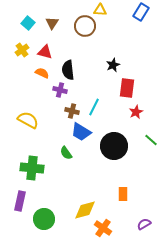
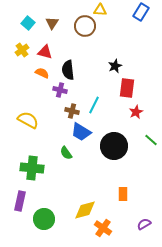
black star: moved 2 px right, 1 px down
cyan line: moved 2 px up
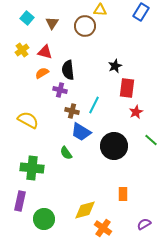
cyan square: moved 1 px left, 5 px up
orange semicircle: rotated 56 degrees counterclockwise
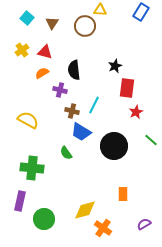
black semicircle: moved 6 px right
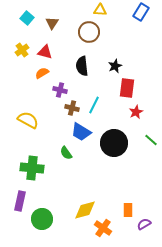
brown circle: moved 4 px right, 6 px down
black semicircle: moved 8 px right, 4 px up
brown cross: moved 3 px up
black circle: moved 3 px up
orange rectangle: moved 5 px right, 16 px down
green circle: moved 2 px left
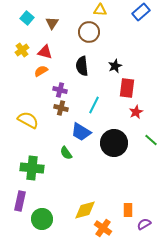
blue rectangle: rotated 18 degrees clockwise
orange semicircle: moved 1 px left, 2 px up
brown cross: moved 11 px left
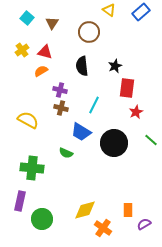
yellow triangle: moved 9 px right; rotated 32 degrees clockwise
green semicircle: rotated 32 degrees counterclockwise
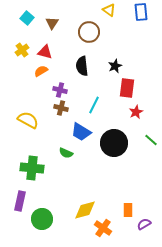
blue rectangle: rotated 54 degrees counterclockwise
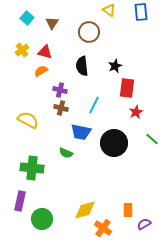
blue trapezoid: rotated 20 degrees counterclockwise
green line: moved 1 px right, 1 px up
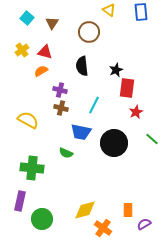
black star: moved 1 px right, 4 px down
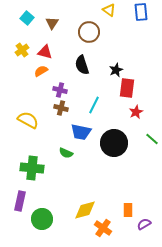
black semicircle: moved 1 px up; rotated 12 degrees counterclockwise
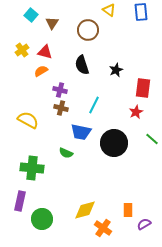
cyan square: moved 4 px right, 3 px up
brown circle: moved 1 px left, 2 px up
red rectangle: moved 16 px right
